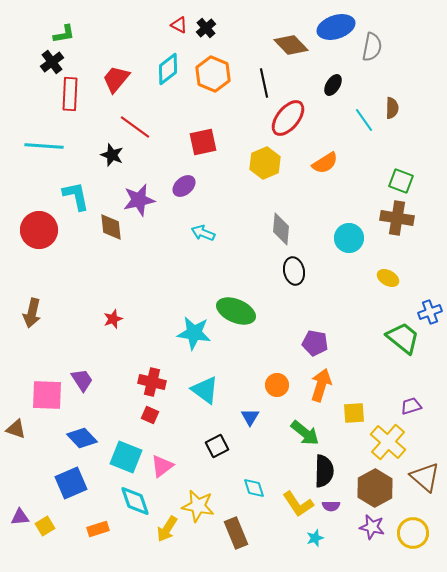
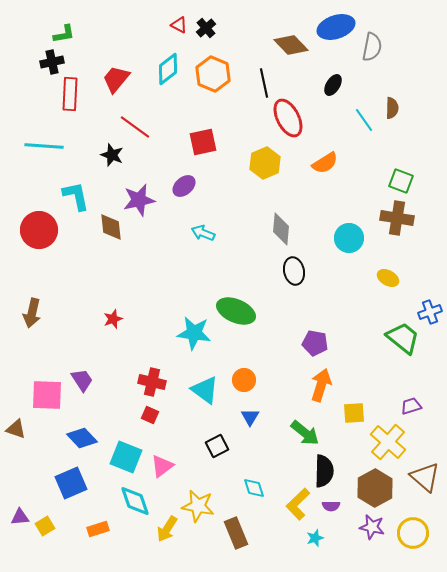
black cross at (52, 62): rotated 25 degrees clockwise
red ellipse at (288, 118): rotated 66 degrees counterclockwise
orange circle at (277, 385): moved 33 px left, 5 px up
yellow L-shape at (298, 504): rotated 80 degrees clockwise
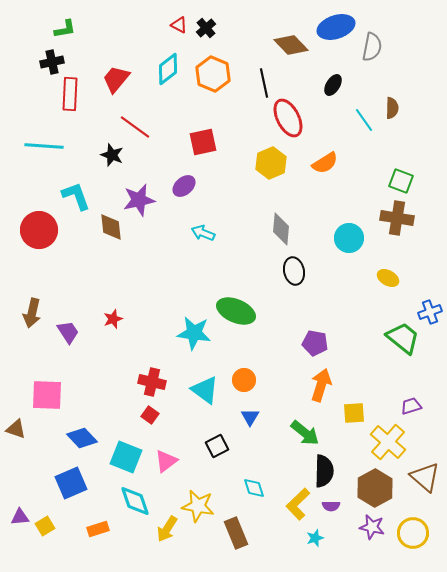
green L-shape at (64, 34): moved 1 px right, 5 px up
yellow hexagon at (265, 163): moved 6 px right
cyan L-shape at (76, 196): rotated 8 degrees counterclockwise
purple trapezoid at (82, 380): moved 14 px left, 48 px up
red square at (150, 415): rotated 12 degrees clockwise
pink triangle at (162, 466): moved 4 px right, 5 px up
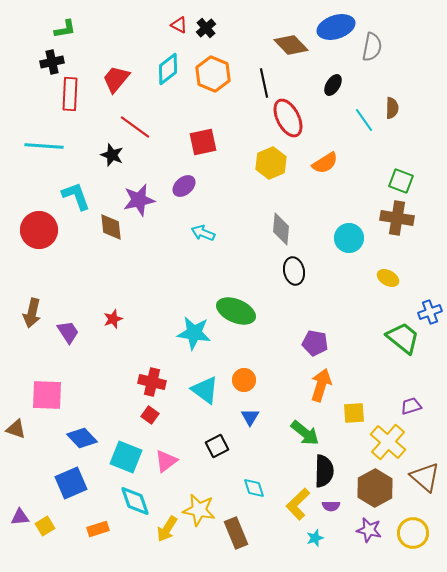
yellow star at (198, 506): moved 1 px right, 4 px down
purple star at (372, 527): moved 3 px left, 3 px down
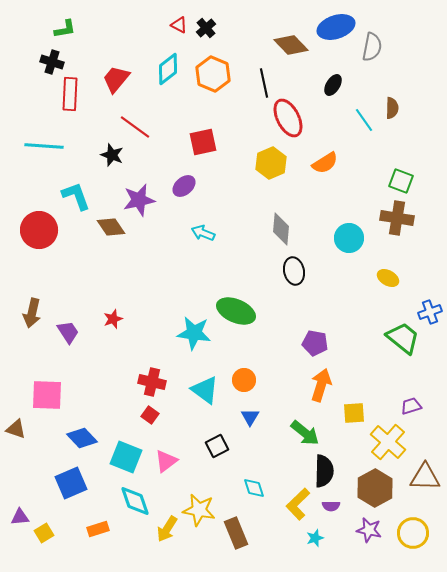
black cross at (52, 62): rotated 30 degrees clockwise
brown diamond at (111, 227): rotated 28 degrees counterclockwise
brown triangle at (425, 477): rotated 40 degrees counterclockwise
yellow square at (45, 526): moved 1 px left, 7 px down
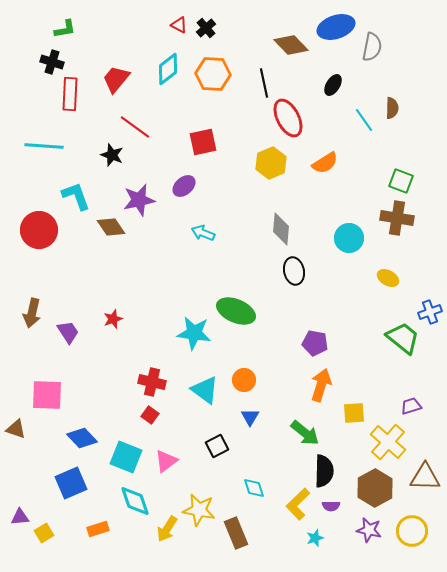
orange hexagon at (213, 74): rotated 20 degrees counterclockwise
yellow circle at (413, 533): moved 1 px left, 2 px up
